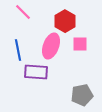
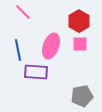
red hexagon: moved 14 px right
gray pentagon: moved 1 px down
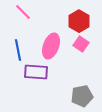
pink square: moved 1 px right; rotated 35 degrees clockwise
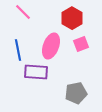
red hexagon: moved 7 px left, 3 px up
pink square: rotated 35 degrees clockwise
gray pentagon: moved 6 px left, 3 px up
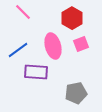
pink ellipse: moved 2 px right; rotated 35 degrees counterclockwise
blue line: rotated 65 degrees clockwise
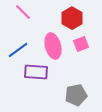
gray pentagon: moved 2 px down
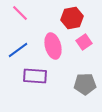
pink line: moved 3 px left, 1 px down
red hexagon: rotated 20 degrees clockwise
pink square: moved 3 px right, 2 px up; rotated 14 degrees counterclockwise
purple rectangle: moved 1 px left, 4 px down
gray pentagon: moved 9 px right, 11 px up; rotated 10 degrees clockwise
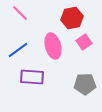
purple rectangle: moved 3 px left, 1 px down
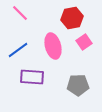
gray pentagon: moved 7 px left, 1 px down
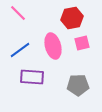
pink line: moved 2 px left
pink square: moved 2 px left, 1 px down; rotated 21 degrees clockwise
blue line: moved 2 px right
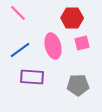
red hexagon: rotated 10 degrees clockwise
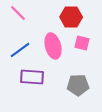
red hexagon: moved 1 px left, 1 px up
pink square: rotated 28 degrees clockwise
